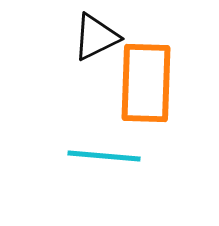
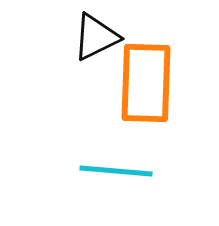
cyan line: moved 12 px right, 15 px down
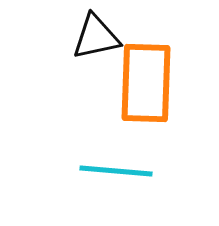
black triangle: rotated 14 degrees clockwise
